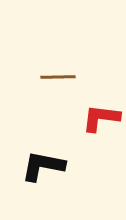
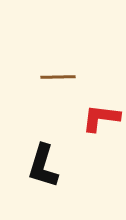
black L-shape: rotated 84 degrees counterclockwise
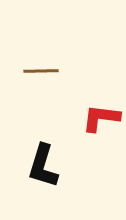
brown line: moved 17 px left, 6 px up
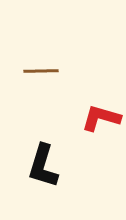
red L-shape: rotated 9 degrees clockwise
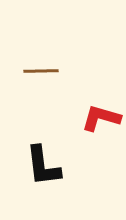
black L-shape: rotated 24 degrees counterclockwise
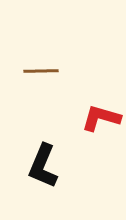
black L-shape: rotated 30 degrees clockwise
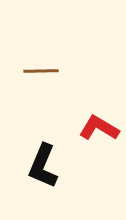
red L-shape: moved 2 px left, 10 px down; rotated 15 degrees clockwise
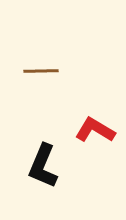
red L-shape: moved 4 px left, 2 px down
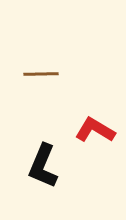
brown line: moved 3 px down
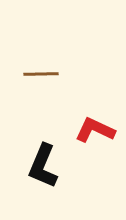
red L-shape: rotated 6 degrees counterclockwise
